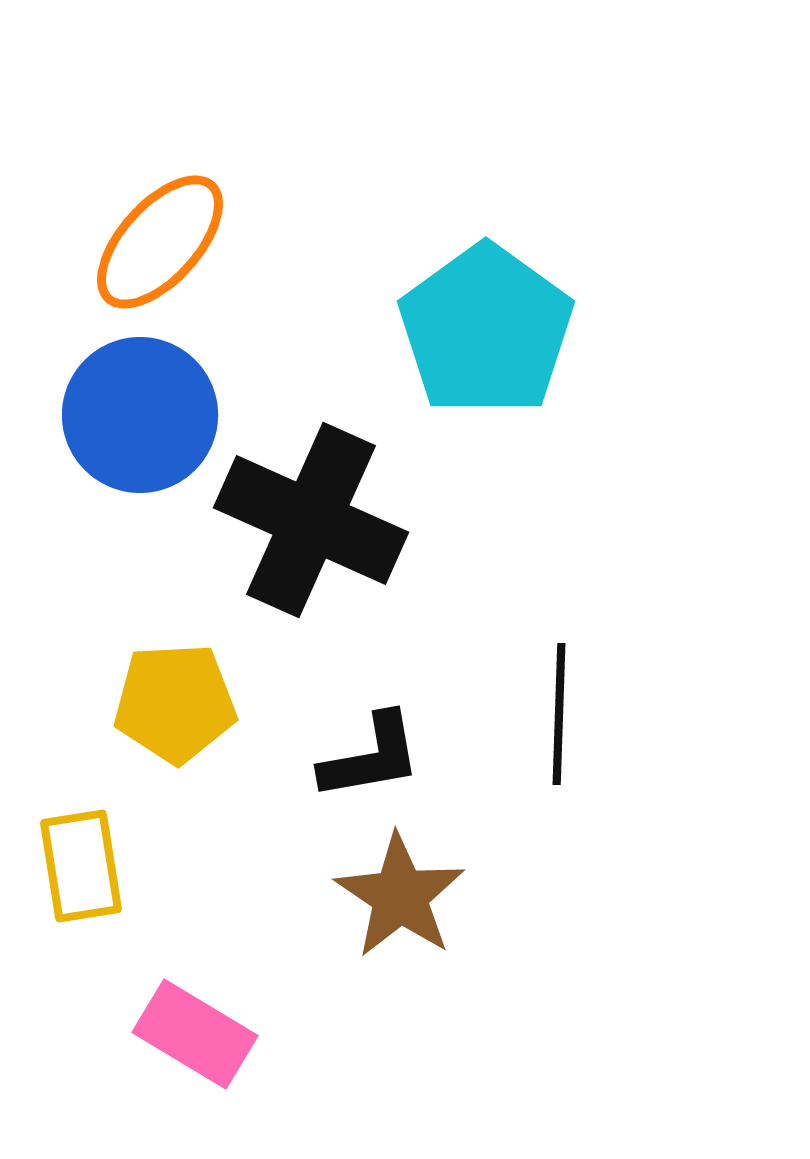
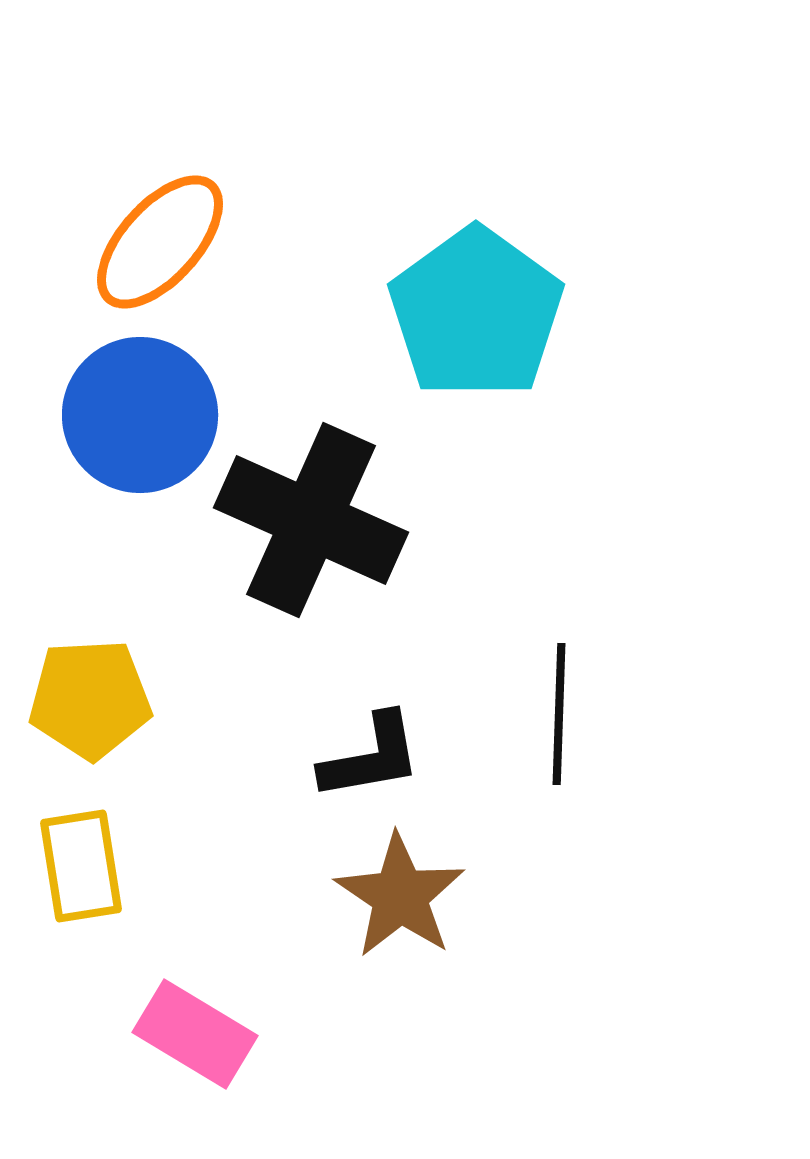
cyan pentagon: moved 10 px left, 17 px up
yellow pentagon: moved 85 px left, 4 px up
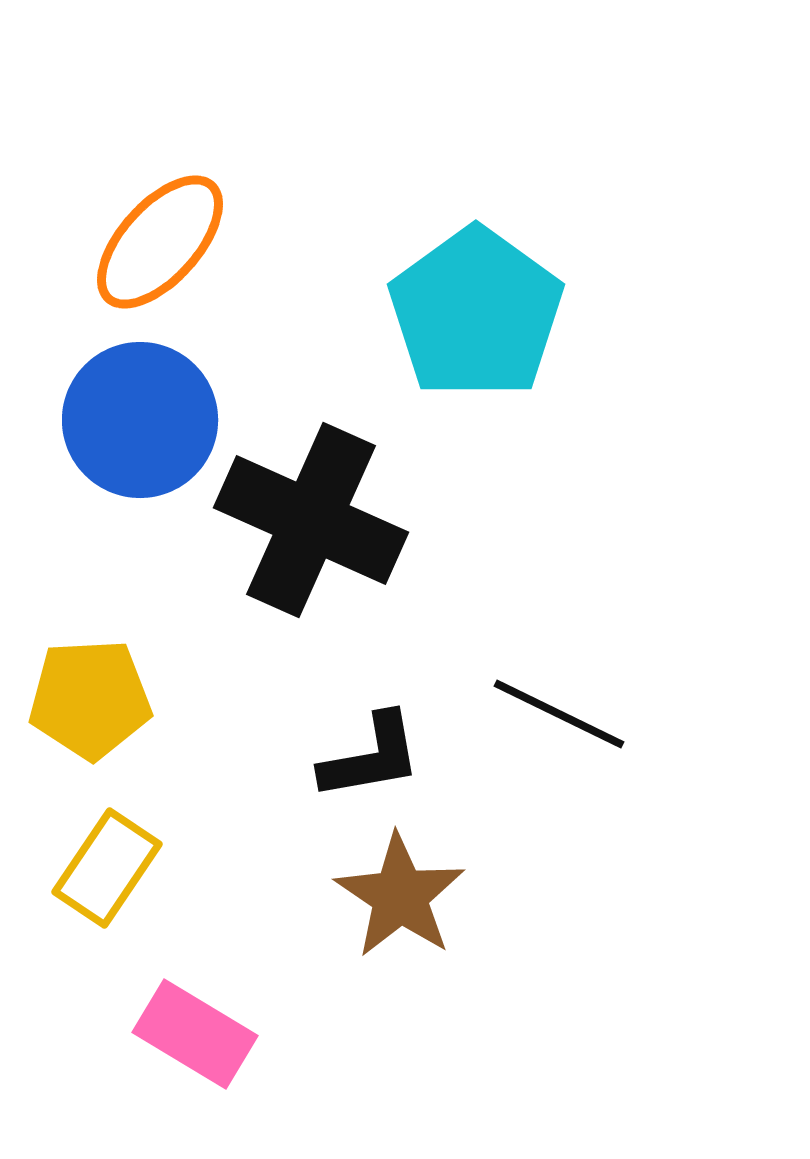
blue circle: moved 5 px down
black line: rotated 66 degrees counterclockwise
yellow rectangle: moved 26 px right, 2 px down; rotated 43 degrees clockwise
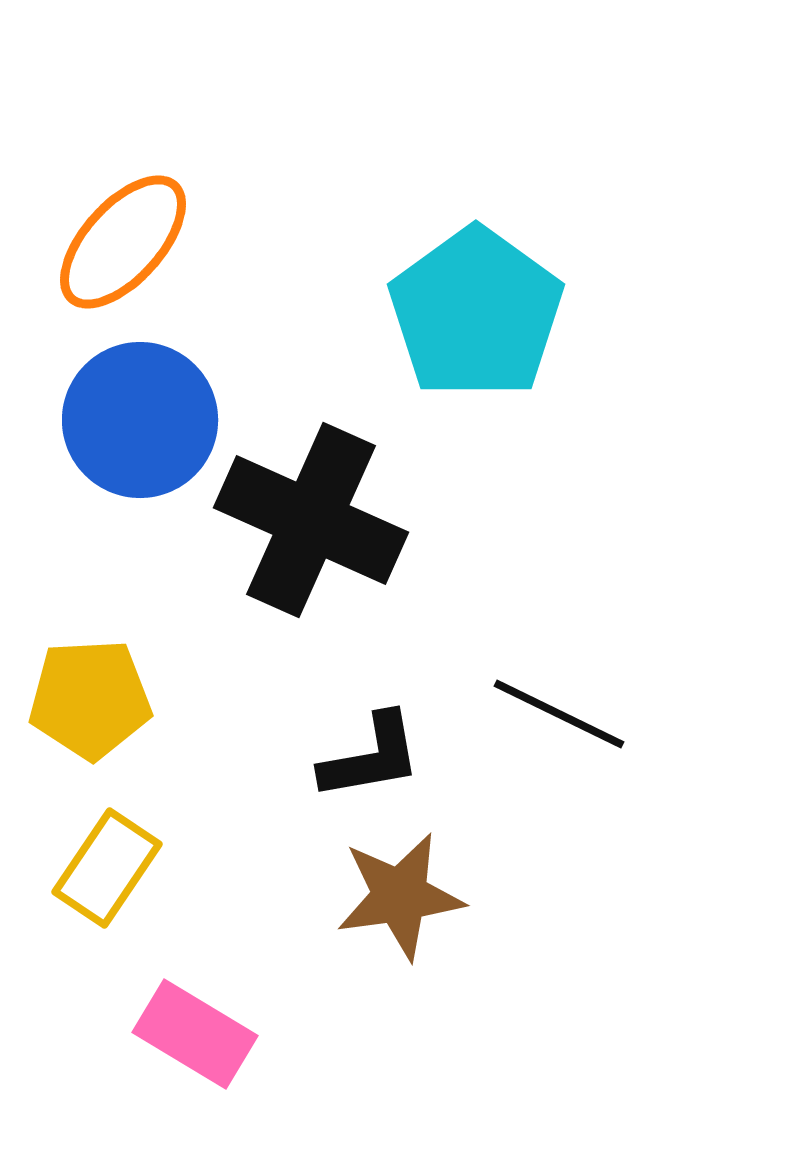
orange ellipse: moved 37 px left
brown star: rotated 30 degrees clockwise
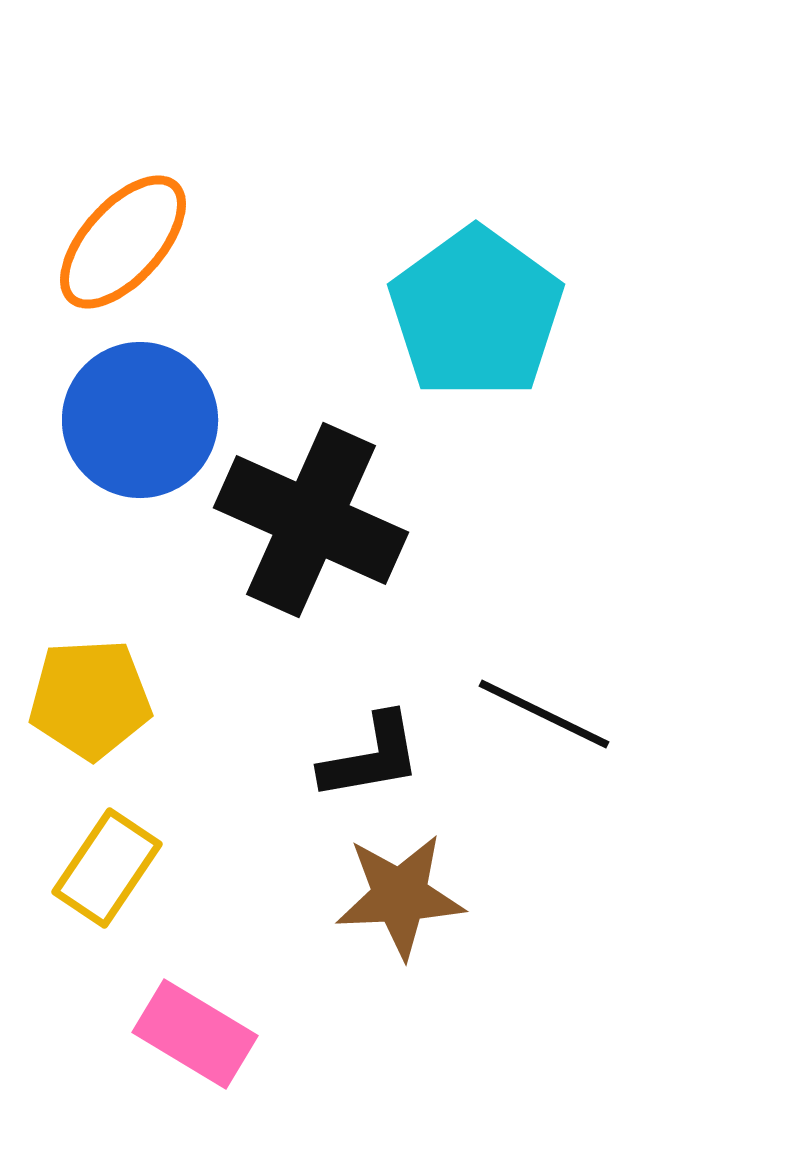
black line: moved 15 px left
brown star: rotated 5 degrees clockwise
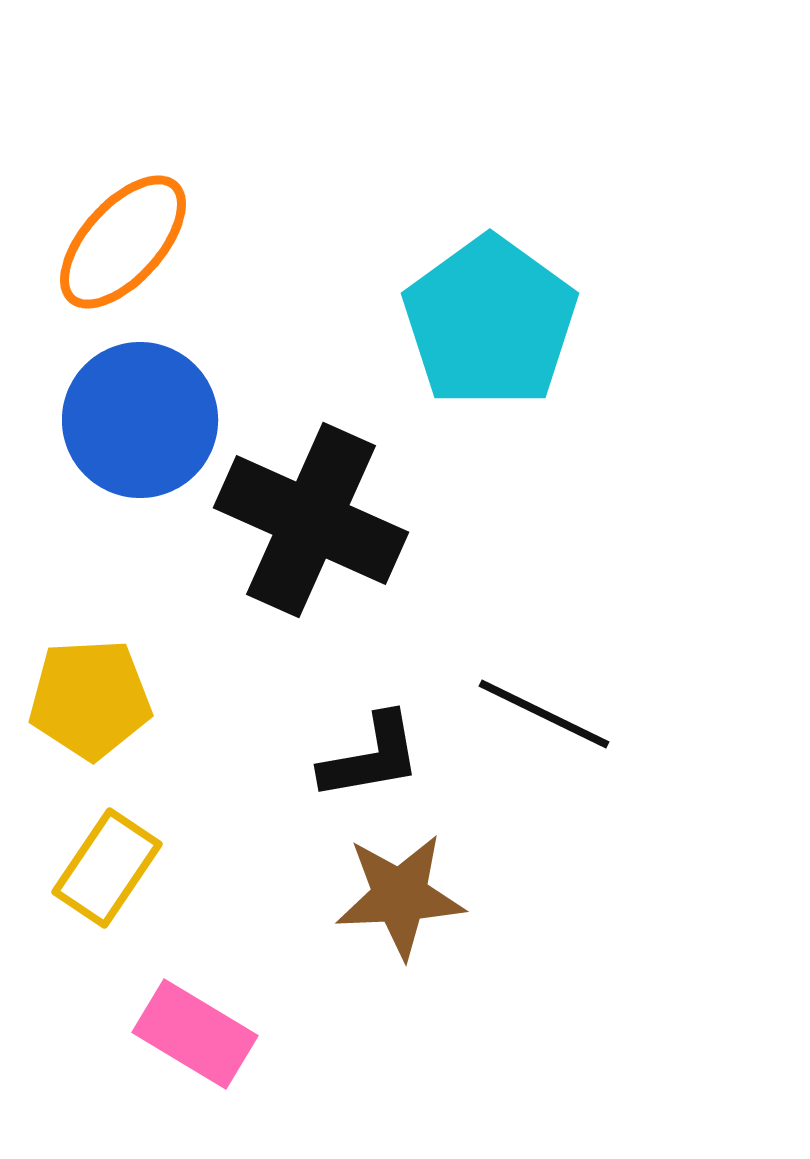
cyan pentagon: moved 14 px right, 9 px down
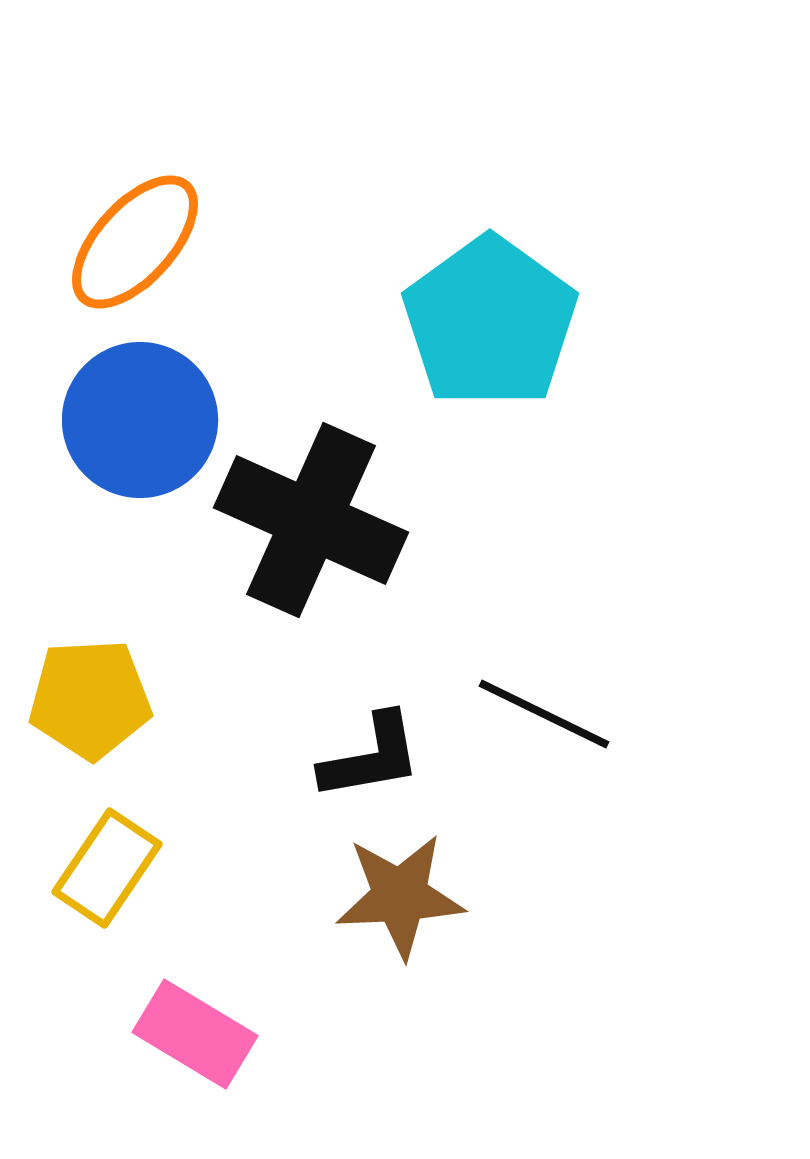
orange ellipse: moved 12 px right
